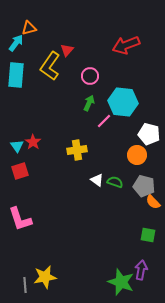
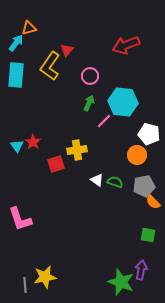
red square: moved 36 px right, 7 px up
gray pentagon: rotated 25 degrees counterclockwise
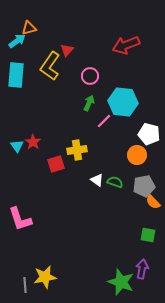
cyan arrow: moved 1 px right, 2 px up; rotated 18 degrees clockwise
purple arrow: moved 1 px right, 1 px up
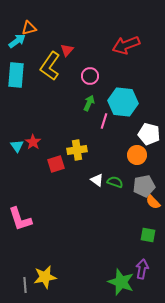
pink line: rotated 28 degrees counterclockwise
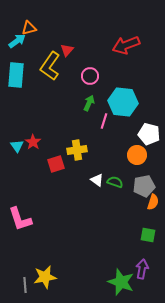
orange semicircle: rotated 119 degrees counterclockwise
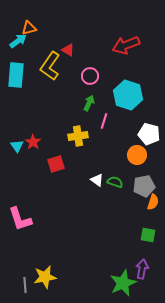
cyan arrow: moved 1 px right
red triangle: moved 1 px right; rotated 40 degrees counterclockwise
cyan hexagon: moved 5 px right, 7 px up; rotated 12 degrees clockwise
yellow cross: moved 1 px right, 14 px up
green star: moved 2 px right, 1 px down; rotated 28 degrees clockwise
